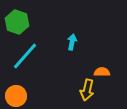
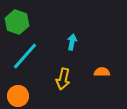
yellow arrow: moved 24 px left, 11 px up
orange circle: moved 2 px right
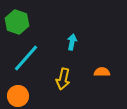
cyan line: moved 1 px right, 2 px down
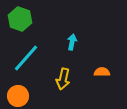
green hexagon: moved 3 px right, 3 px up
